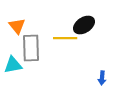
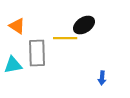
orange triangle: rotated 18 degrees counterclockwise
gray rectangle: moved 6 px right, 5 px down
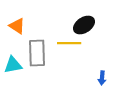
yellow line: moved 4 px right, 5 px down
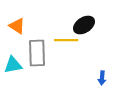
yellow line: moved 3 px left, 3 px up
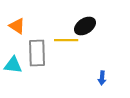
black ellipse: moved 1 px right, 1 px down
cyan triangle: rotated 18 degrees clockwise
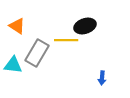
black ellipse: rotated 15 degrees clockwise
gray rectangle: rotated 32 degrees clockwise
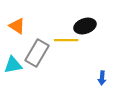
cyan triangle: rotated 18 degrees counterclockwise
